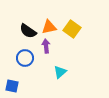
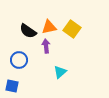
blue circle: moved 6 px left, 2 px down
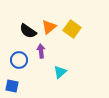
orange triangle: rotated 28 degrees counterclockwise
purple arrow: moved 5 px left, 5 px down
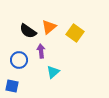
yellow square: moved 3 px right, 4 px down
cyan triangle: moved 7 px left
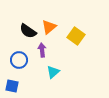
yellow square: moved 1 px right, 3 px down
purple arrow: moved 1 px right, 1 px up
